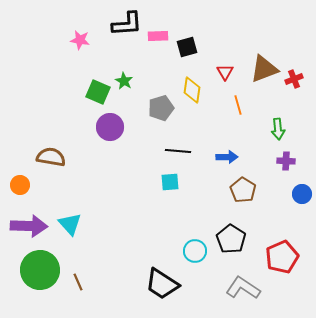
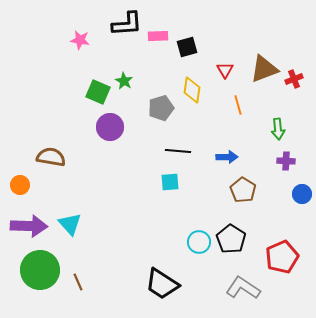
red triangle: moved 2 px up
cyan circle: moved 4 px right, 9 px up
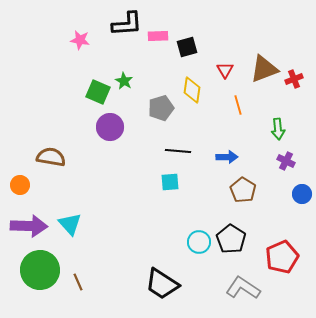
purple cross: rotated 24 degrees clockwise
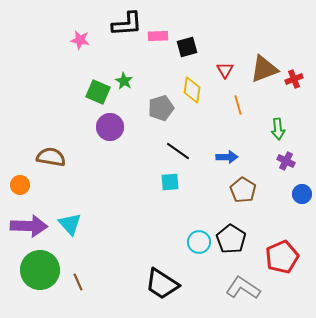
black line: rotated 30 degrees clockwise
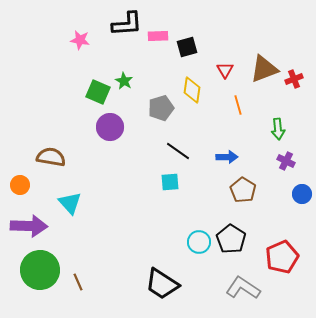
cyan triangle: moved 21 px up
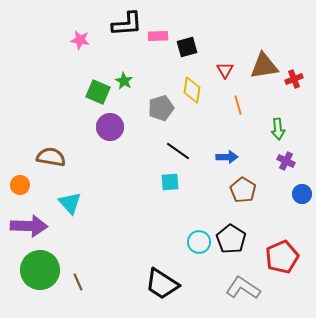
brown triangle: moved 3 px up; rotated 12 degrees clockwise
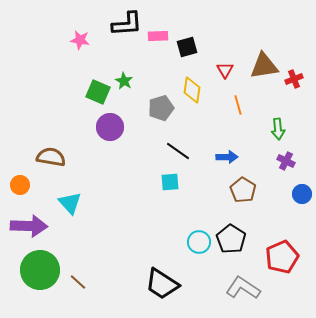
brown line: rotated 24 degrees counterclockwise
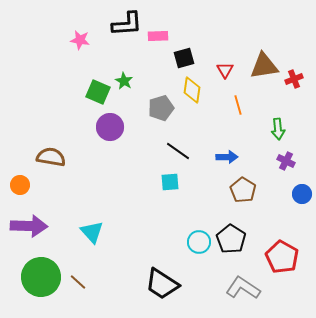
black square: moved 3 px left, 11 px down
cyan triangle: moved 22 px right, 29 px down
red pentagon: rotated 20 degrees counterclockwise
green circle: moved 1 px right, 7 px down
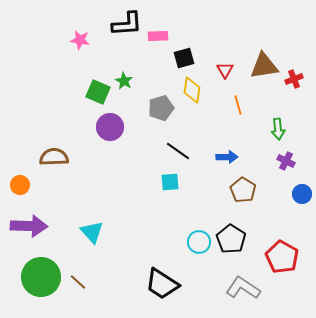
brown semicircle: moved 3 px right; rotated 12 degrees counterclockwise
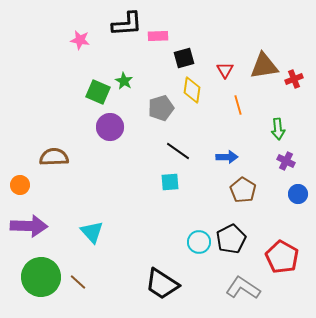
blue circle: moved 4 px left
black pentagon: rotated 12 degrees clockwise
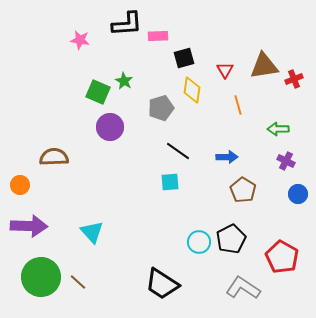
green arrow: rotated 95 degrees clockwise
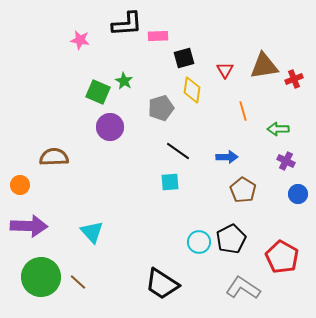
orange line: moved 5 px right, 6 px down
